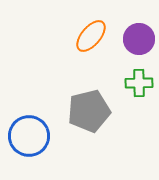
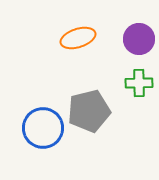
orange ellipse: moved 13 px left, 2 px down; rotated 32 degrees clockwise
blue circle: moved 14 px right, 8 px up
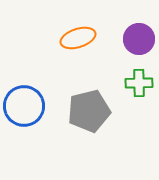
blue circle: moved 19 px left, 22 px up
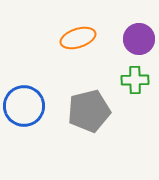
green cross: moved 4 px left, 3 px up
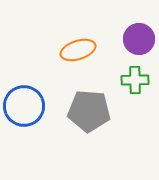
orange ellipse: moved 12 px down
gray pentagon: rotated 18 degrees clockwise
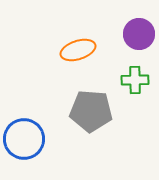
purple circle: moved 5 px up
blue circle: moved 33 px down
gray pentagon: moved 2 px right
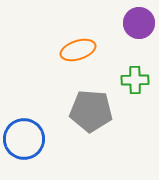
purple circle: moved 11 px up
